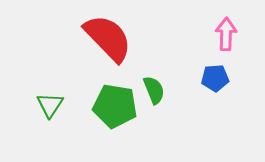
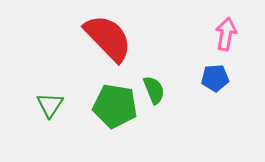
pink arrow: rotated 8 degrees clockwise
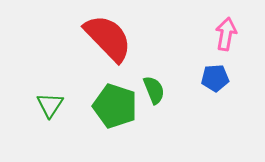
green pentagon: rotated 9 degrees clockwise
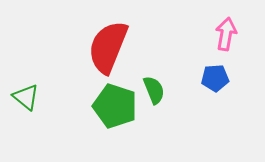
red semicircle: moved 9 px down; rotated 114 degrees counterclockwise
green triangle: moved 24 px left, 8 px up; rotated 24 degrees counterclockwise
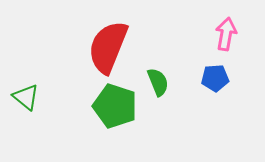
green semicircle: moved 4 px right, 8 px up
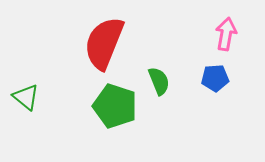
red semicircle: moved 4 px left, 4 px up
green semicircle: moved 1 px right, 1 px up
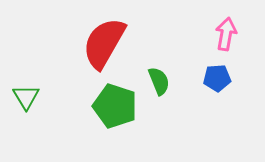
red semicircle: rotated 8 degrees clockwise
blue pentagon: moved 2 px right
green triangle: rotated 20 degrees clockwise
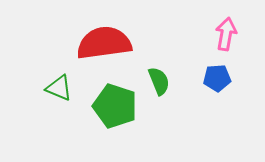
red semicircle: rotated 52 degrees clockwise
green triangle: moved 33 px right, 9 px up; rotated 36 degrees counterclockwise
